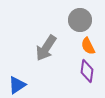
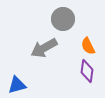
gray circle: moved 17 px left, 1 px up
gray arrow: moved 2 px left; rotated 28 degrees clockwise
blue triangle: rotated 18 degrees clockwise
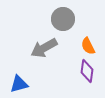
blue triangle: moved 2 px right, 1 px up
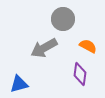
orange semicircle: rotated 144 degrees clockwise
purple diamond: moved 7 px left, 3 px down
